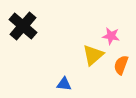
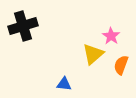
black cross: rotated 32 degrees clockwise
pink star: rotated 24 degrees clockwise
yellow triangle: moved 1 px up
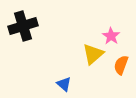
blue triangle: rotated 35 degrees clockwise
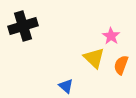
yellow triangle: moved 1 px right, 4 px down; rotated 35 degrees counterclockwise
blue triangle: moved 2 px right, 2 px down
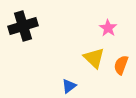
pink star: moved 3 px left, 8 px up
blue triangle: moved 3 px right; rotated 42 degrees clockwise
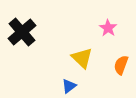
black cross: moved 1 px left, 6 px down; rotated 24 degrees counterclockwise
yellow triangle: moved 12 px left
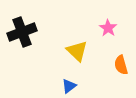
black cross: rotated 20 degrees clockwise
yellow triangle: moved 5 px left, 7 px up
orange semicircle: rotated 36 degrees counterclockwise
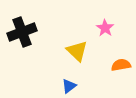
pink star: moved 3 px left
orange semicircle: rotated 96 degrees clockwise
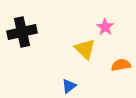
pink star: moved 1 px up
black cross: rotated 8 degrees clockwise
yellow triangle: moved 8 px right, 2 px up
